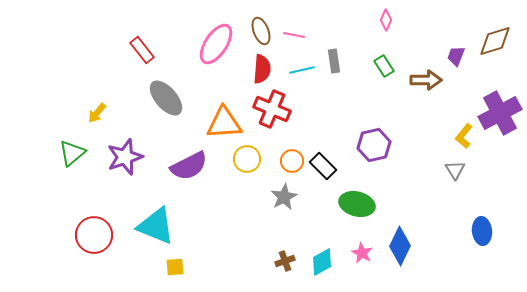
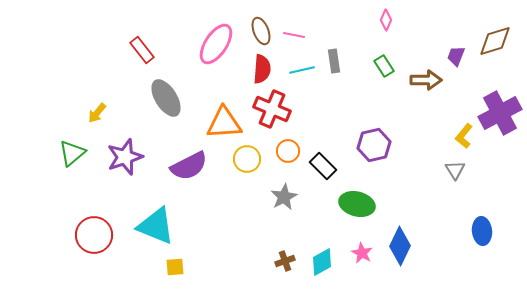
gray ellipse: rotated 9 degrees clockwise
orange circle: moved 4 px left, 10 px up
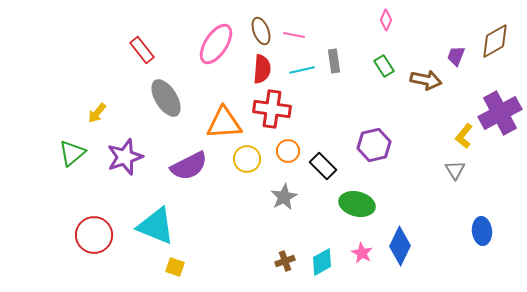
brown diamond: rotated 12 degrees counterclockwise
brown arrow: rotated 12 degrees clockwise
red cross: rotated 15 degrees counterclockwise
yellow square: rotated 24 degrees clockwise
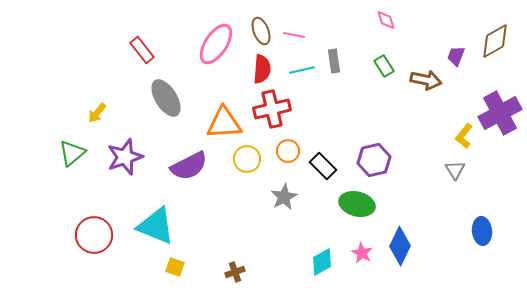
pink diamond: rotated 40 degrees counterclockwise
red cross: rotated 21 degrees counterclockwise
purple hexagon: moved 15 px down
brown cross: moved 50 px left, 11 px down
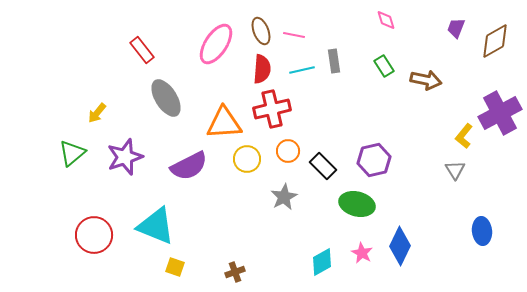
purple trapezoid: moved 28 px up
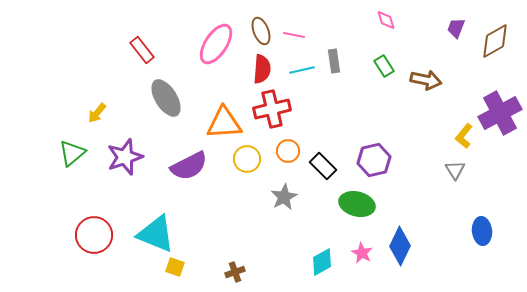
cyan triangle: moved 8 px down
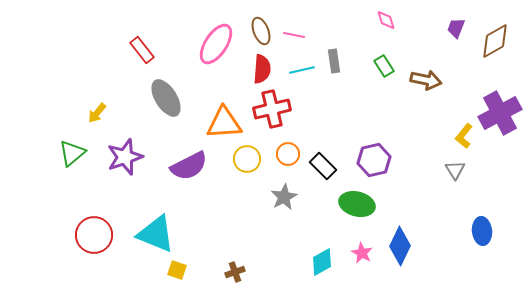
orange circle: moved 3 px down
yellow square: moved 2 px right, 3 px down
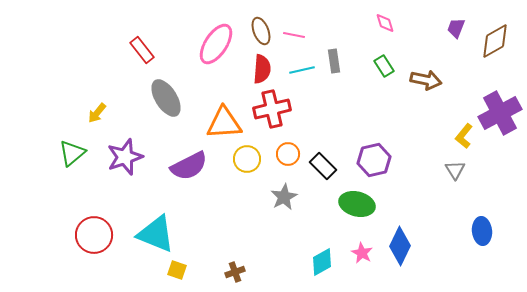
pink diamond: moved 1 px left, 3 px down
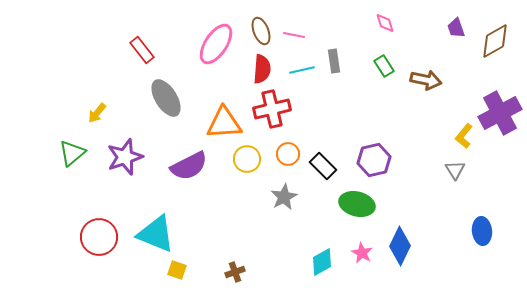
purple trapezoid: rotated 40 degrees counterclockwise
red circle: moved 5 px right, 2 px down
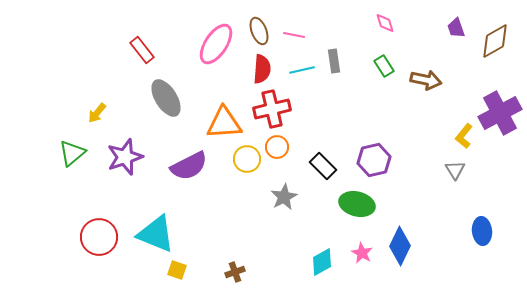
brown ellipse: moved 2 px left
orange circle: moved 11 px left, 7 px up
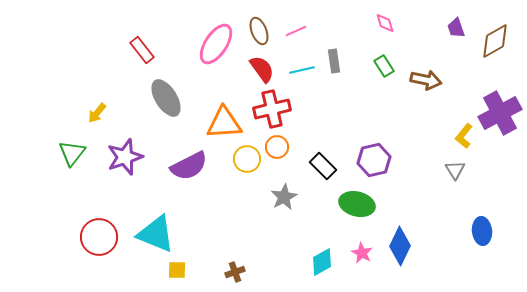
pink line: moved 2 px right, 4 px up; rotated 35 degrees counterclockwise
red semicircle: rotated 40 degrees counterclockwise
green triangle: rotated 12 degrees counterclockwise
yellow square: rotated 18 degrees counterclockwise
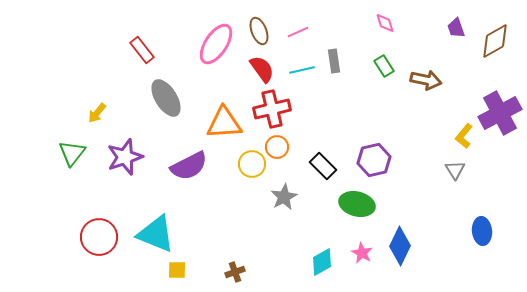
pink line: moved 2 px right, 1 px down
yellow circle: moved 5 px right, 5 px down
